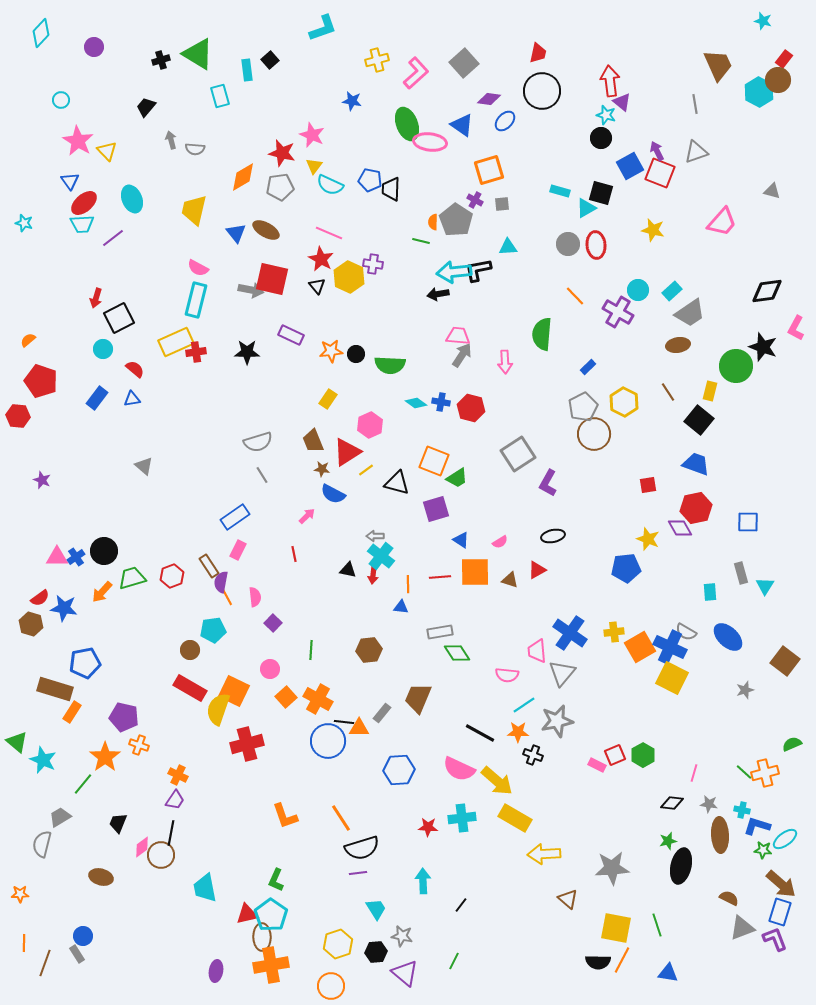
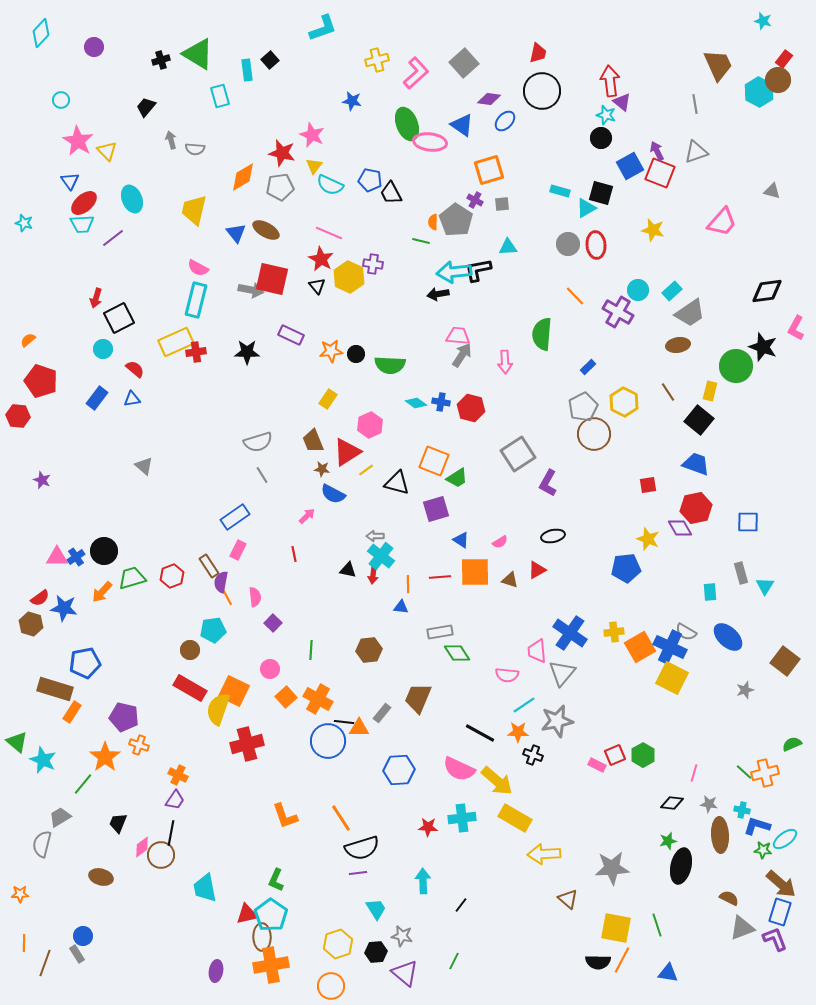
black trapezoid at (391, 189): moved 4 px down; rotated 30 degrees counterclockwise
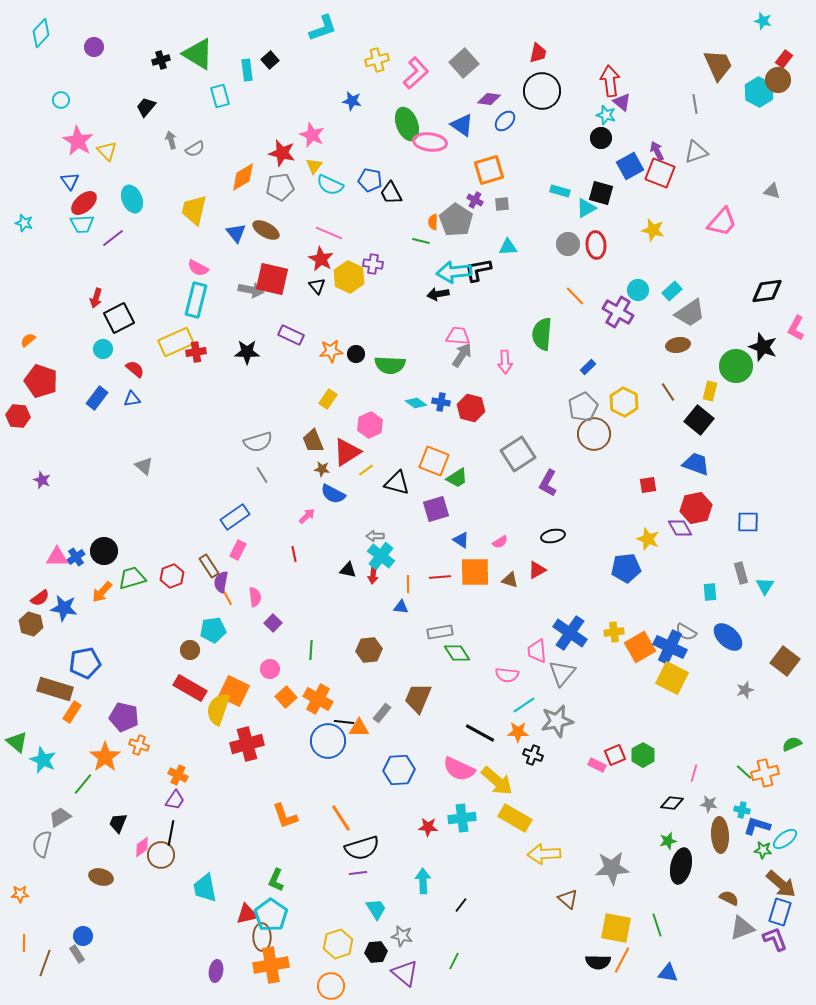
gray semicircle at (195, 149): rotated 36 degrees counterclockwise
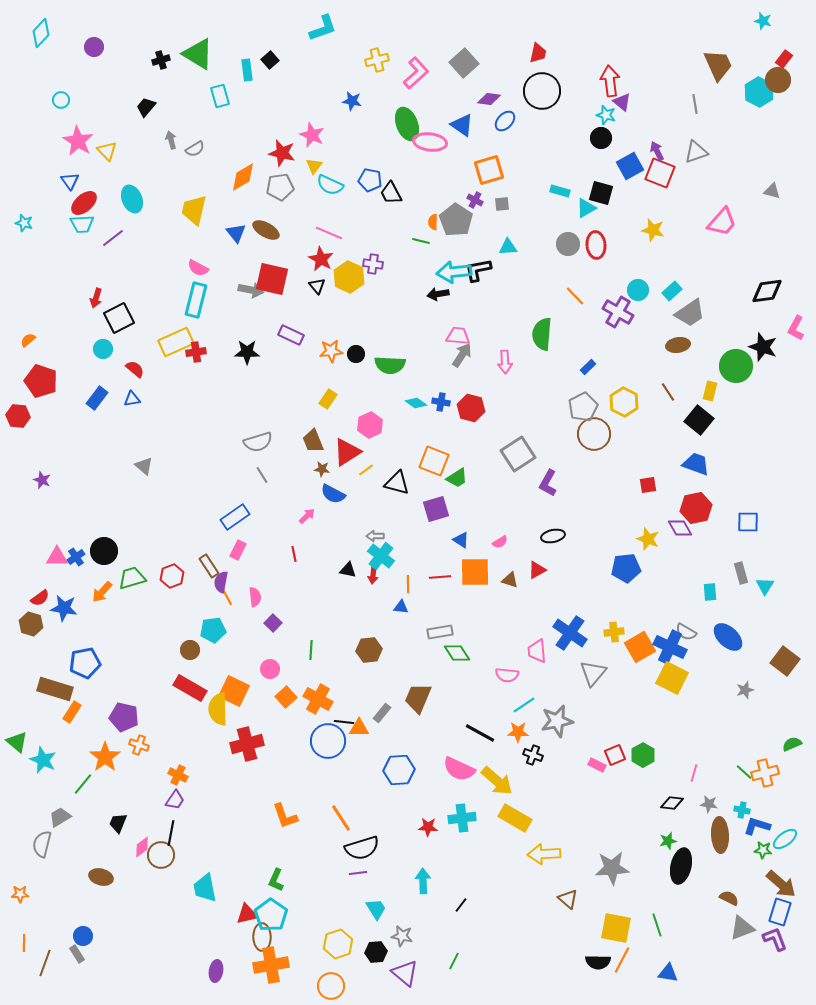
gray triangle at (562, 673): moved 31 px right
yellow semicircle at (218, 709): rotated 20 degrees counterclockwise
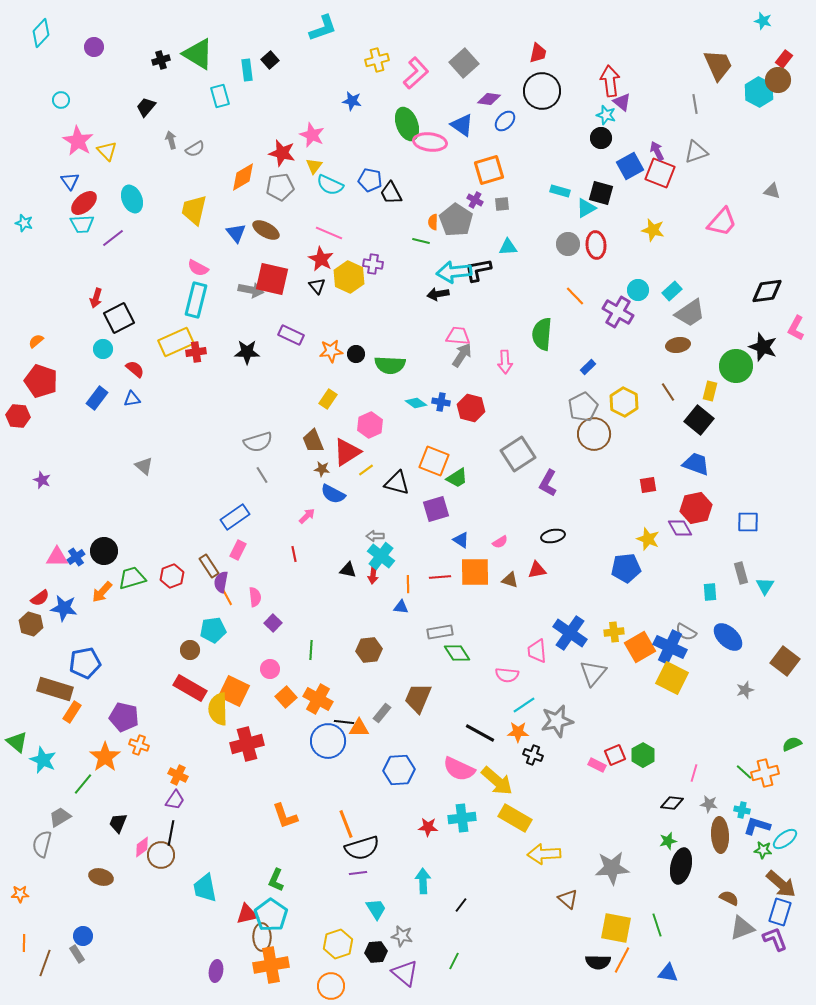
orange semicircle at (28, 340): moved 8 px right, 1 px down
red triangle at (537, 570): rotated 18 degrees clockwise
orange line at (341, 818): moved 5 px right, 6 px down; rotated 12 degrees clockwise
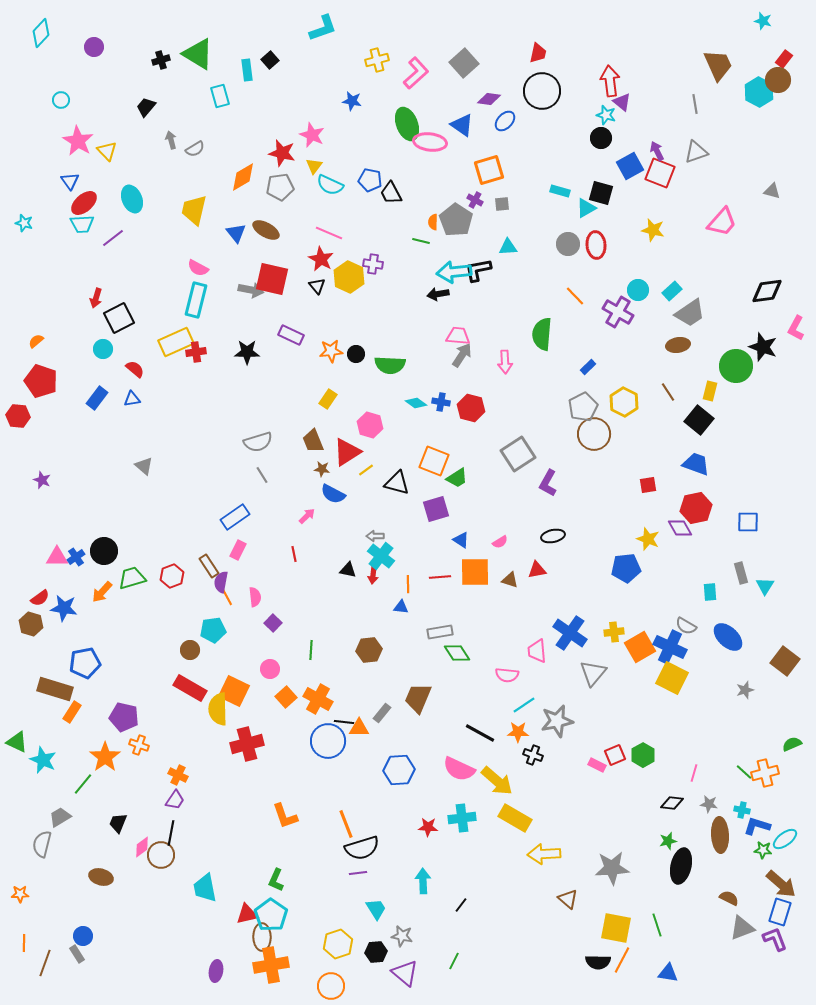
pink hexagon at (370, 425): rotated 20 degrees counterclockwise
gray semicircle at (686, 632): moved 6 px up
green triangle at (17, 742): rotated 15 degrees counterclockwise
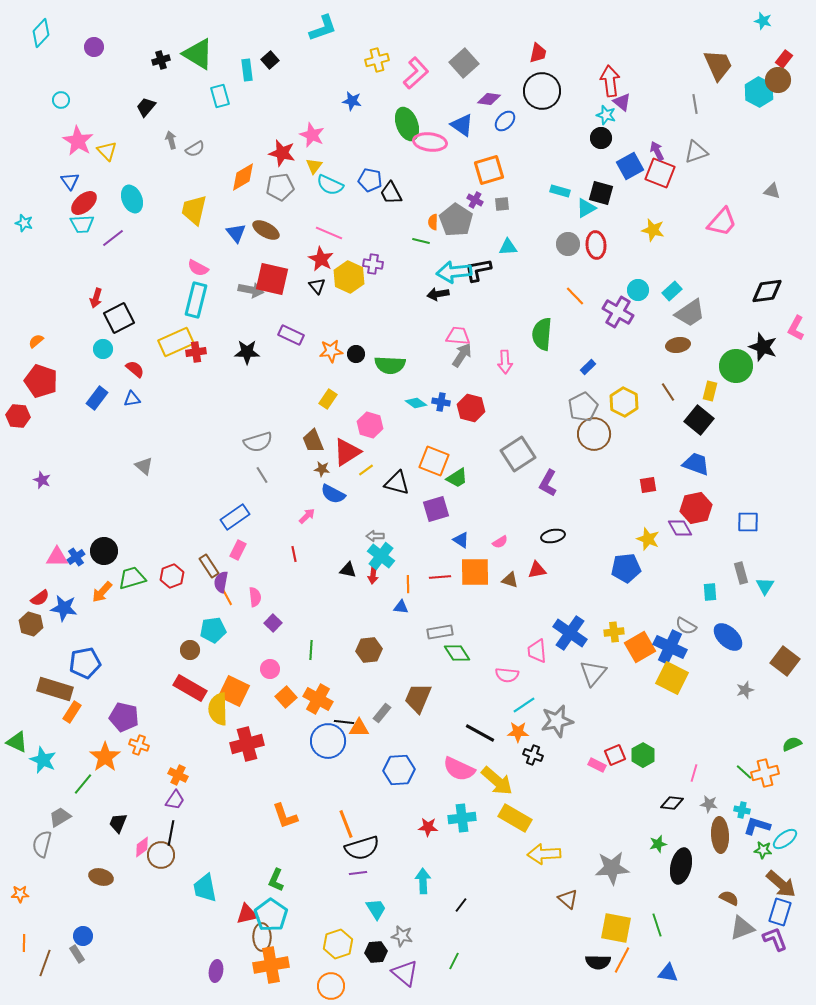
green star at (668, 841): moved 10 px left, 3 px down
